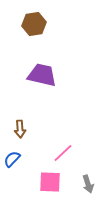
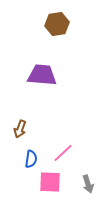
brown hexagon: moved 23 px right
purple trapezoid: rotated 8 degrees counterclockwise
brown arrow: rotated 24 degrees clockwise
blue semicircle: moved 19 px right; rotated 144 degrees clockwise
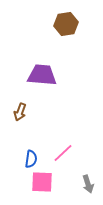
brown hexagon: moved 9 px right
brown arrow: moved 17 px up
pink square: moved 8 px left
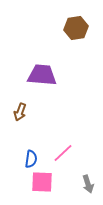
brown hexagon: moved 10 px right, 4 px down
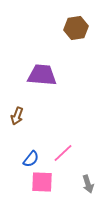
brown arrow: moved 3 px left, 4 px down
blue semicircle: rotated 30 degrees clockwise
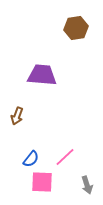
pink line: moved 2 px right, 4 px down
gray arrow: moved 1 px left, 1 px down
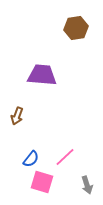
pink square: rotated 15 degrees clockwise
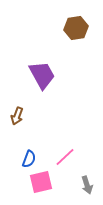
purple trapezoid: rotated 56 degrees clockwise
blue semicircle: moved 2 px left; rotated 18 degrees counterclockwise
pink square: moved 1 px left; rotated 30 degrees counterclockwise
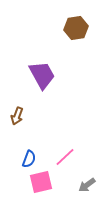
gray arrow: rotated 72 degrees clockwise
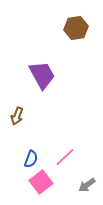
blue semicircle: moved 2 px right
pink square: rotated 25 degrees counterclockwise
